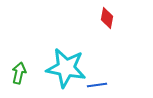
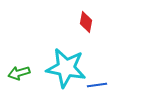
red diamond: moved 21 px left, 4 px down
green arrow: rotated 120 degrees counterclockwise
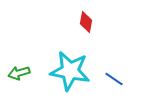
cyan star: moved 4 px right, 3 px down
blue line: moved 17 px right, 6 px up; rotated 42 degrees clockwise
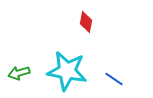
cyan star: moved 3 px left
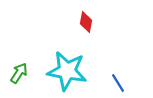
green arrow: rotated 140 degrees clockwise
blue line: moved 4 px right, 4 px down; rotated 24 degrees clockwise
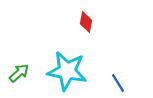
green arrow: rotated 15 degrees clockwise
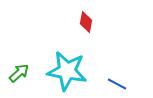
blue line: moved 1 px left, 1 px down; rotated 30 degrees counterclockwise
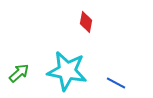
blue line: moved 1 px left, 1 px up
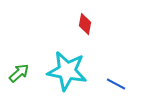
red diamond: moved 1 px left, 2 px down
blue line: moved 1 px down
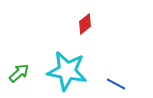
red diamond: rotated 40 degrees clockwise
